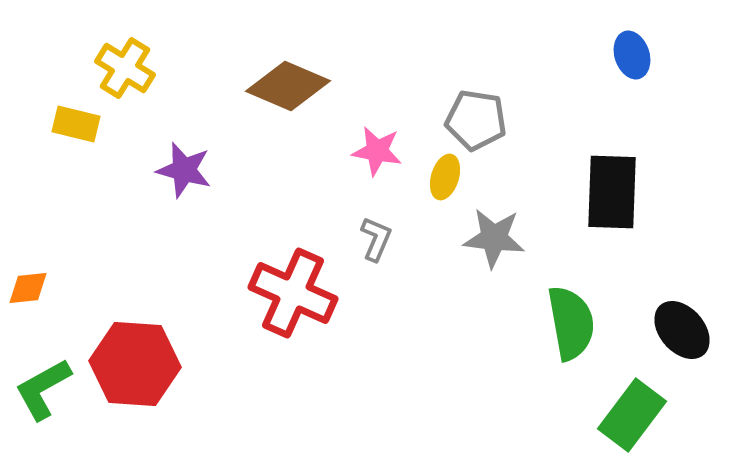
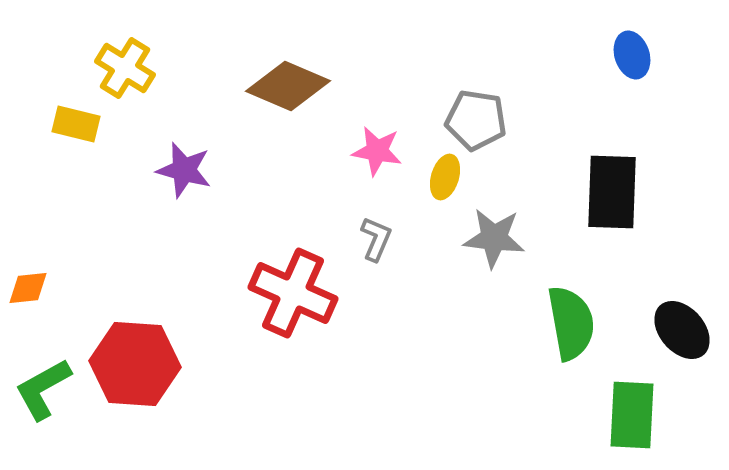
green rectangle: rotated 34 degrees counterclockwise
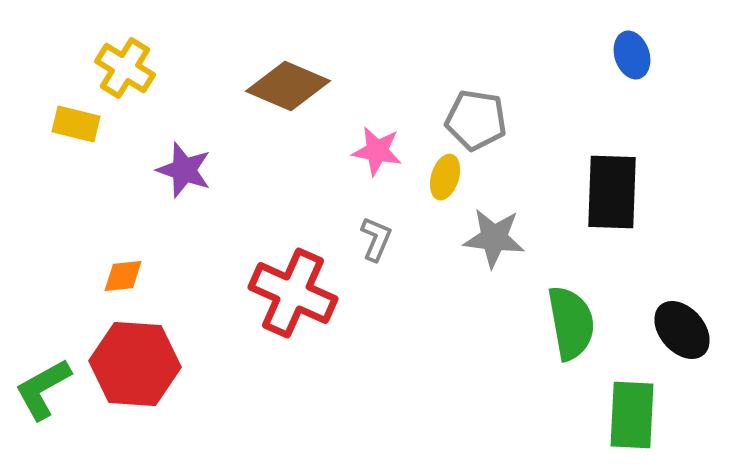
purple star: rotated 4 degrees clockwise
orange diamond: moved 95 px right, 12 px up
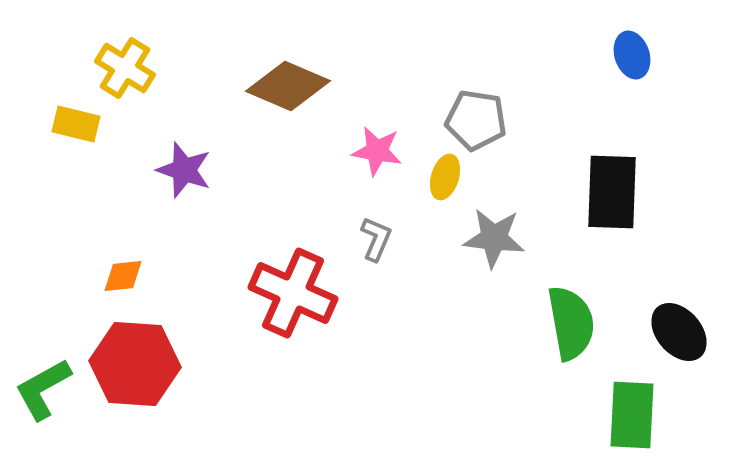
black ellipse: moved 3 px left, 2 px down
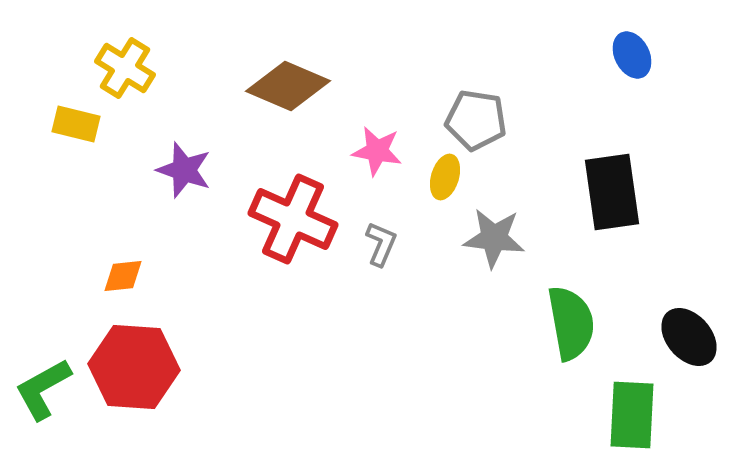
blue ellipse: rotated 9 degrees counterclockwise
black rectangle: rotated 10 degrees counterclockwise
gray L-shape: moved 5 px right, 5 px down
red cross: moved 74 px up
black ellipse: moved 10 px right, 5 px down
red hexagon: moved 1 px left, 3 px down
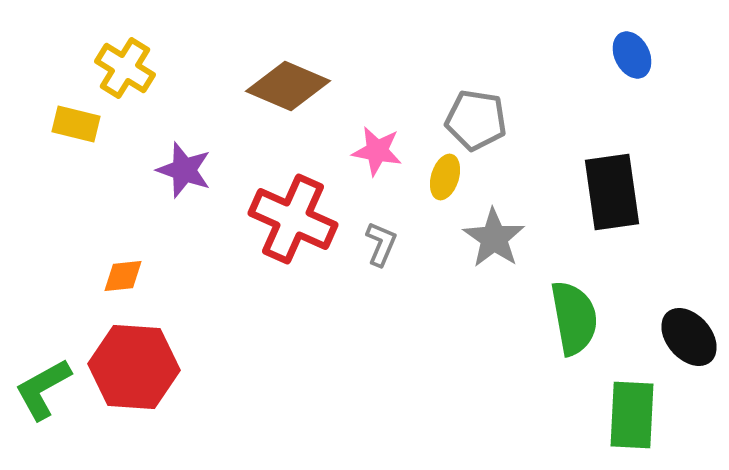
gray star: rotated 28 degrees clockwise
green semicircle: moved 3 px right, 5 px up
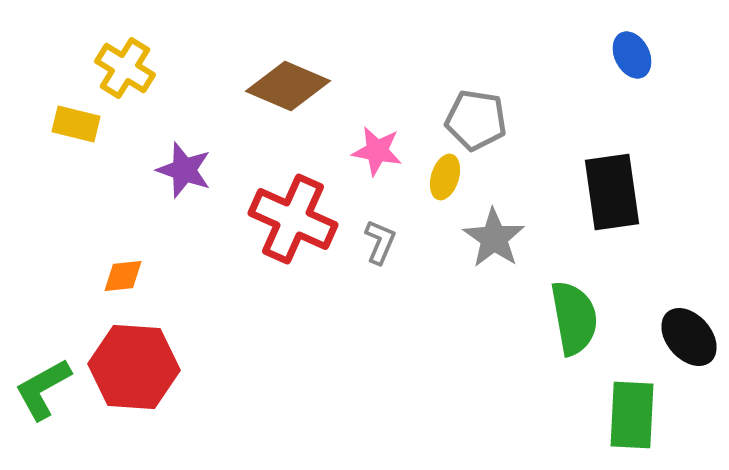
gray L-shape: moved 1 px left, 2 px up
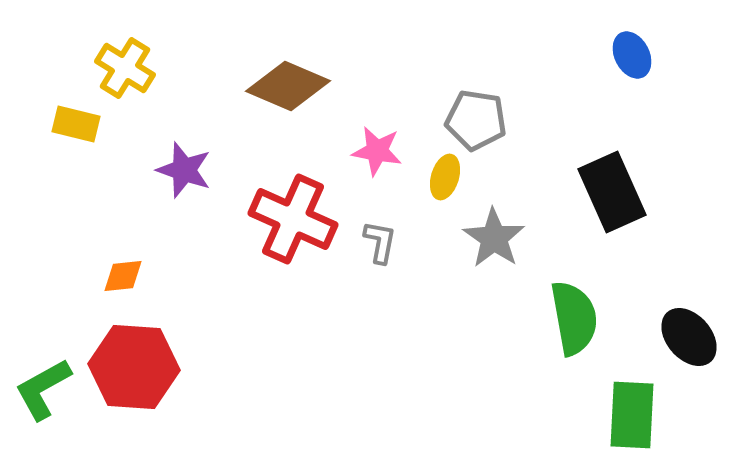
black rectangle: rotated 16 degrees counterclockwise
gray L-shape: rotated 12 degrees counterclockwise
